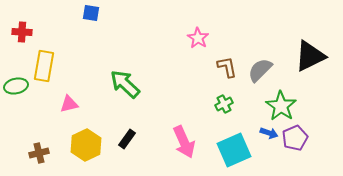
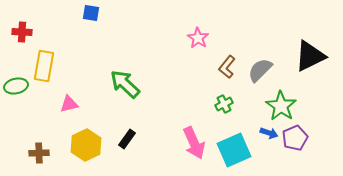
brown L-shape: rotated 130 degrees counterclockwise
pink arrow: moved 10 px right, 1 px down
brown cross: rotated 12 degrees clockwise
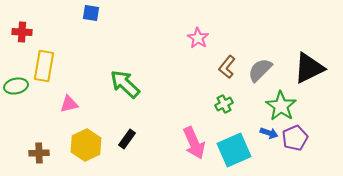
black triangle: moved 1 px left, 12 px down
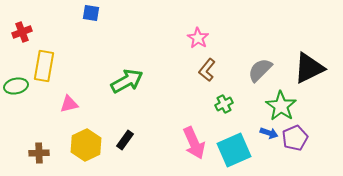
red cross: rotated 24 degrees counterclockwise
brown L-shape: moved 20 px left, 3 px down
green arrow: moved 2 px right, 3 px up; rotated 108 degrees clockwise
black rectangle: moved 2 px left, 1 px down
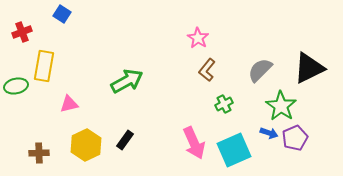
blue square: moved 29 px left, 1 px down; rotated 24 degrees clockwise
